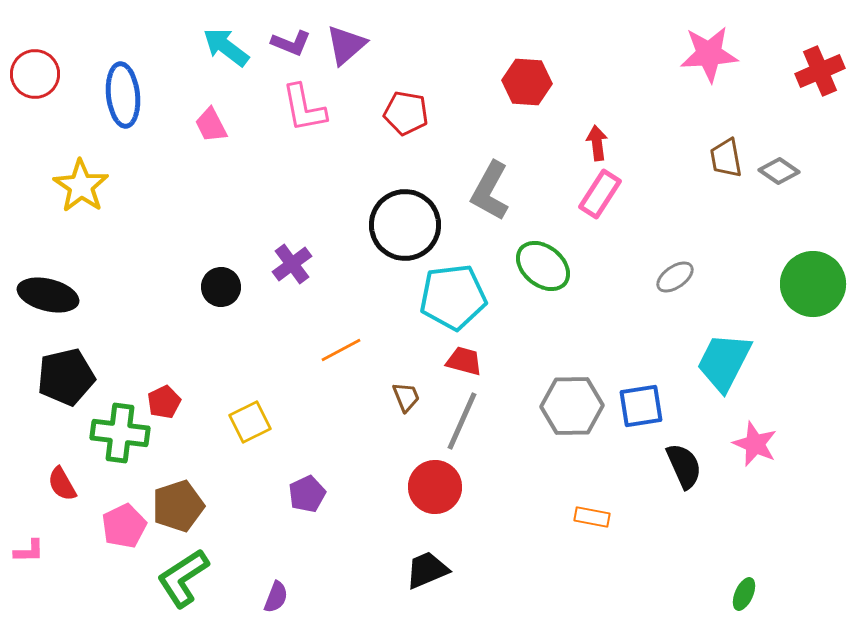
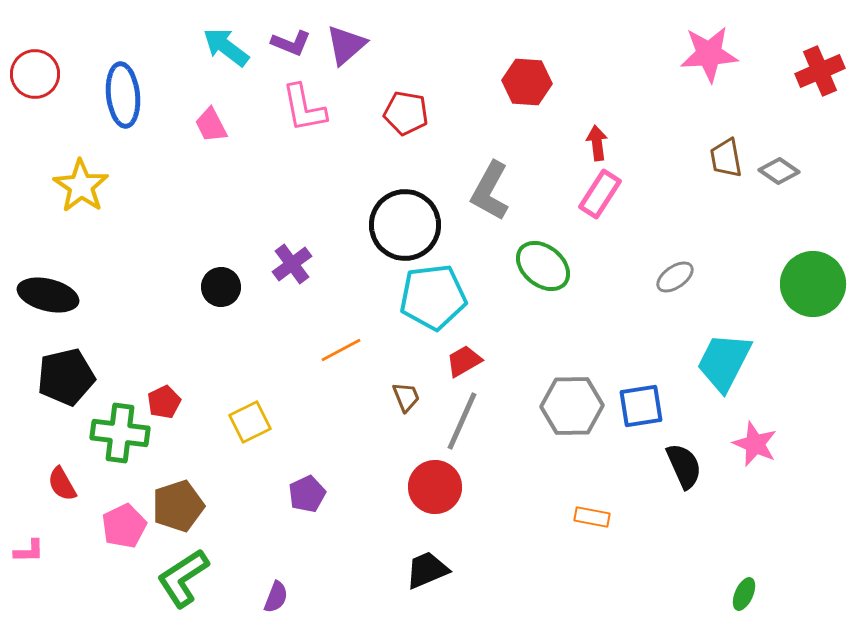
cyan pentagon at (453, 297): moved 20 px left
red trapezoid at (464, 361): rotated 45 degrees counterclockwise
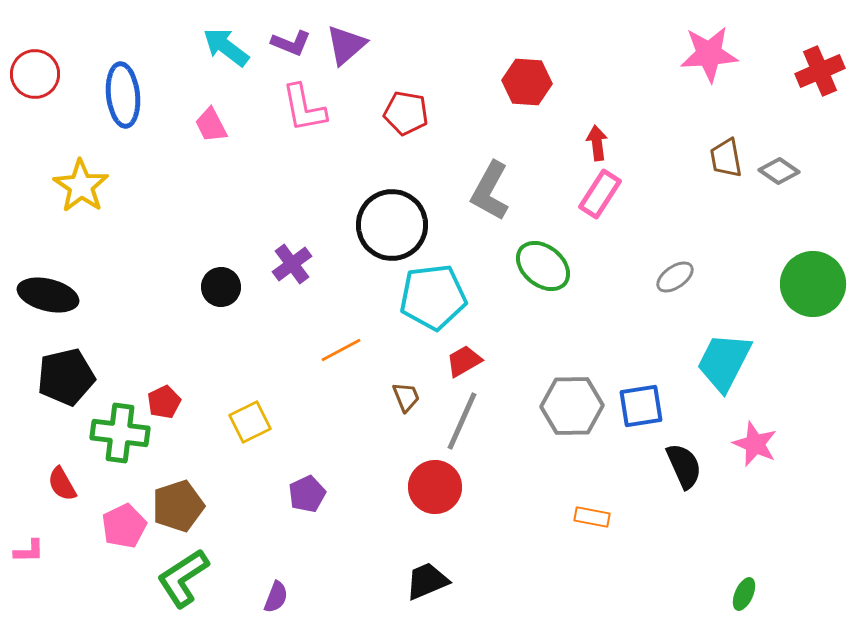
black circle at (405, 225): moved 13 px left
black trapezoid at (427, 570): moved 11 px down
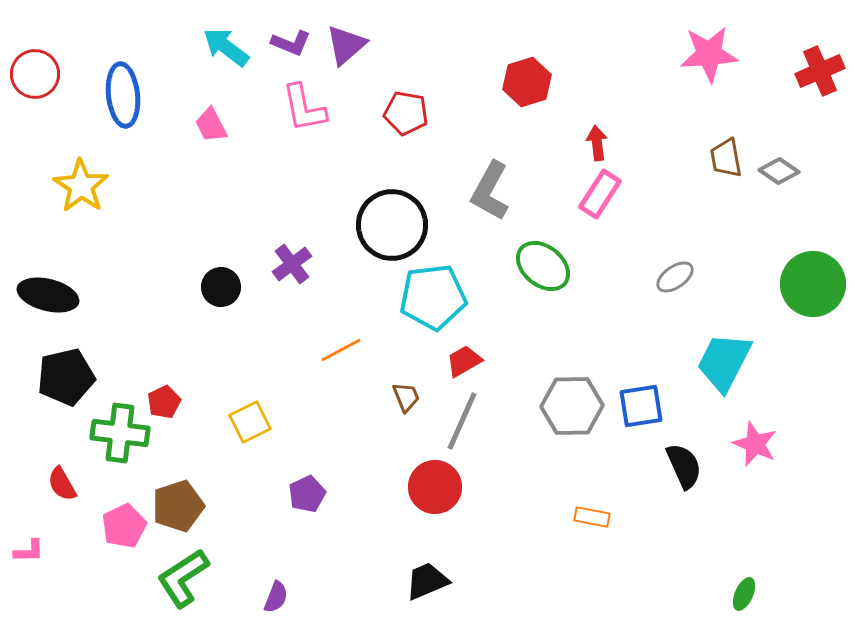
red hexagon at (527, 82): rotated 21 degrees counterclockwise
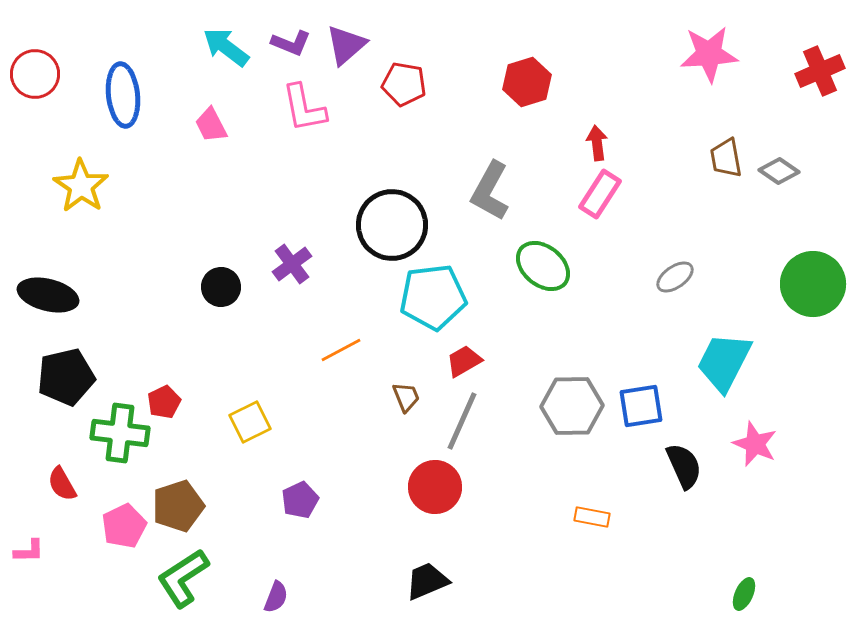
red pentagon at (406, 113): moved 2 px left, 29 px up
purple pentagon at (307, 494): moved 7 px left, 6 px down
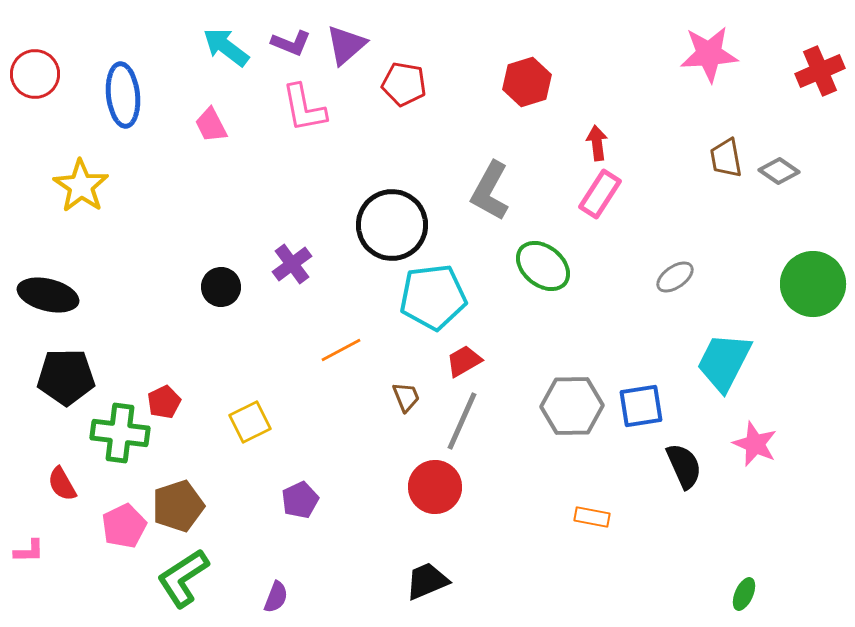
black pentagon at (66, 377): rotated 12 degrees clockwise
